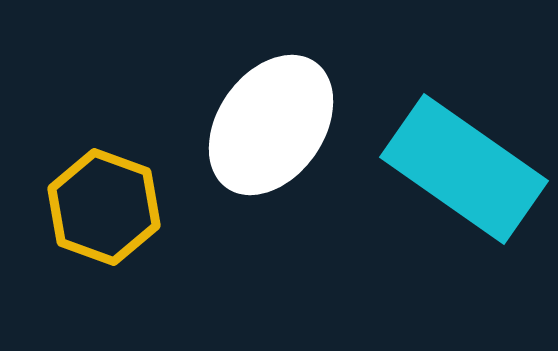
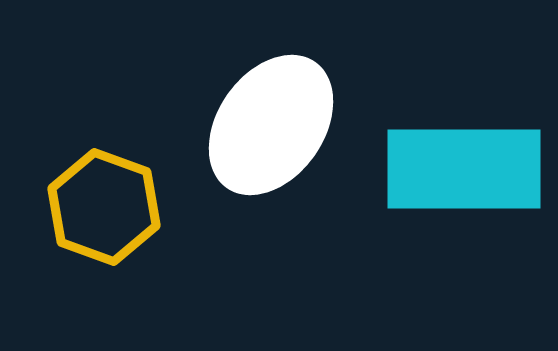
cyan rectangle: rotated 35 degrees counterclockwise
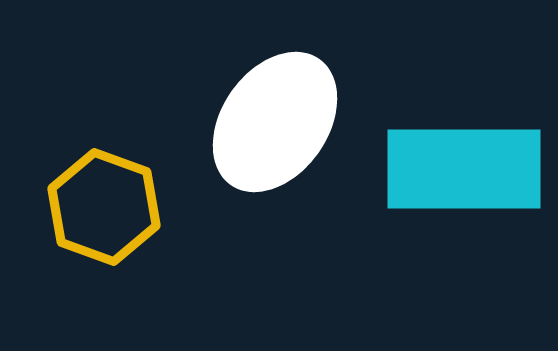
white ellipse: moved 4 px right, 3 px up
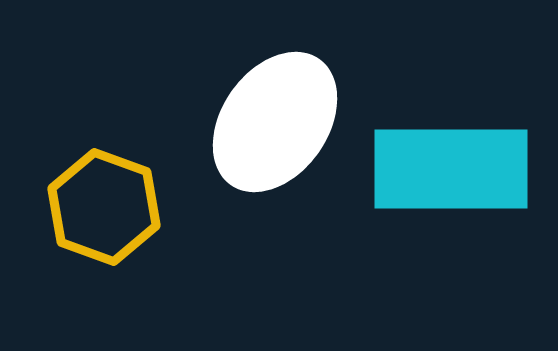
cyan rectangle: moved 13 px left
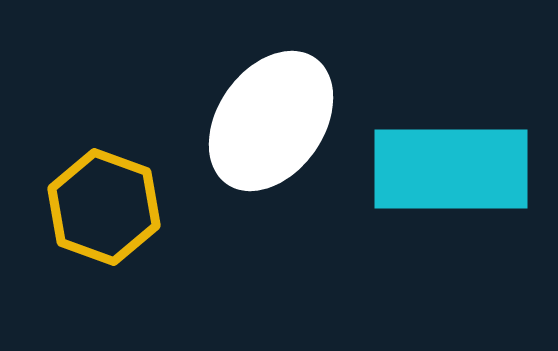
white ellipse: moved 4 px left, 1 px up
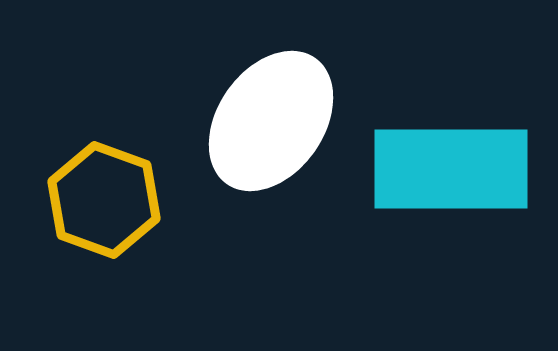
yellow hexagon: moved 7 px up
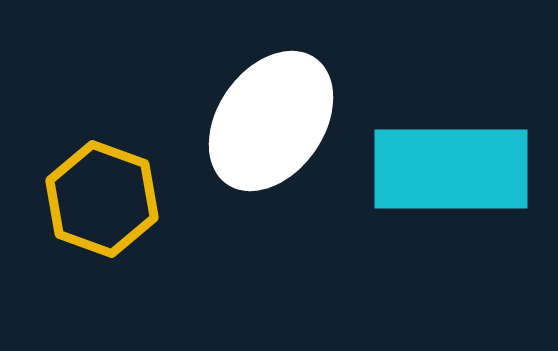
yellow hexagon: moved 2 px left, 1 px up
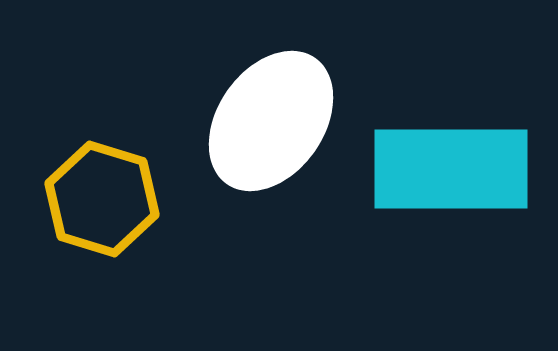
yellow hexagon: rotated 3 degrees counterclockwise
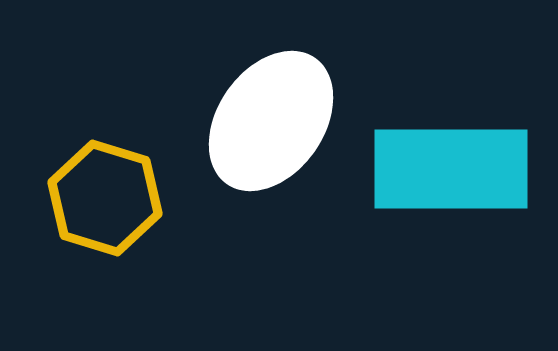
yellow hexagon: moved 3 px right, 1 px up
